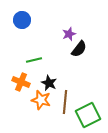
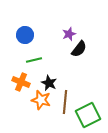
blue circle: moved 3 px right, 15 px down
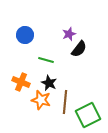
green line: moved 12 px right; rotated 28 degrees clockwise
